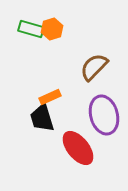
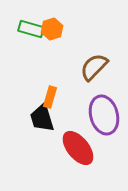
orange rectangle: rotated 50 degrees counterclockwise
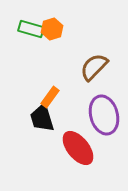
orange rectangle: rotated 20 degrees clockwise
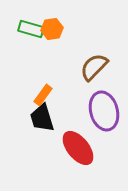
orange hexagon: rotated 10 degrees clockwise
orange rectangle: moved 7 px left, 2 px up
purple ellipse: moved 4 px up
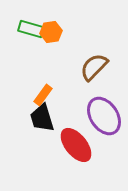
orange hexagon: moved 1 px left, 3 px down
purple ellipse: moved 5 px down; rotated 18 degrees counterclockwise
red ellipse: moved 2 px left, 3 px up
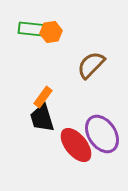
green rectangle: rotated 10 degrees counterclockwise
brown semicircle: moved 3 px left, 2 px up
orange rectangle: moved 2 px down
purple ellipse: moved 2 px left, 18 px down
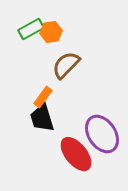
green rectangle: rotated 35 degrees counterclockwise
brown semicircle: moved 25 px left
red ellipse: moved 9 px down
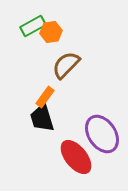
green rectangle: moved 2 px right, 3 px up
orange rectangle: moved 2 px right
red ellipse: moved 3 px down
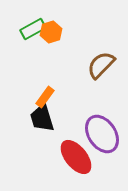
green rectangle: moved 3 px down
orange hexagon: rotated 10 degrees counterclockwise
brown semicircle: moved 35 px right
